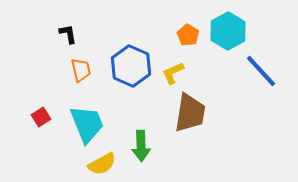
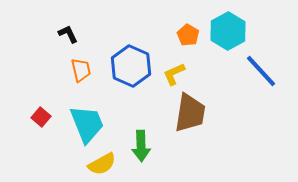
black L-shape: rotated 15 degrees counterclockwise
yellow L-shape: moved 1 px right, 1 px down
red square: rotated 18 degrees counterclockwise
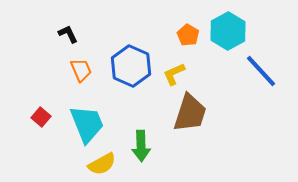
orange trapezoid: rotated 10 degrees counterclockwise
brown trapezoid: rotated 9 degrees clockwise
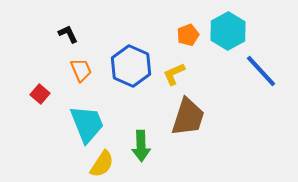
orange pentagon: rotated 20 degrees clockwise
brown trapezoid: moved 2 px left, 4 px down
red square: moved 1 px left, 23 px up
yellow semicircle: rotated 28 degrees counterclockwise
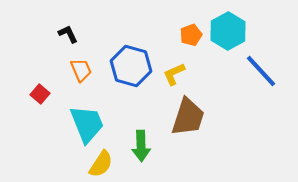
orange pentagon: moved 3 px right
blue hexagon: rotated 9 degrees counterclockwise
yellow semicircle: moved 1 px left
